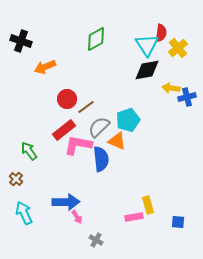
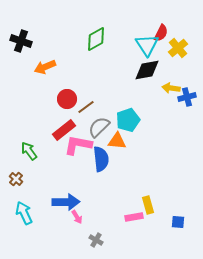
red semicircle: rotated 18 degrees clockwise
orange triangle: rotated 18 degrees counterclockwise
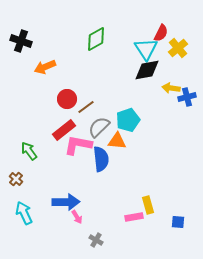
cyan triangle: moved 1 px left, 4 px down
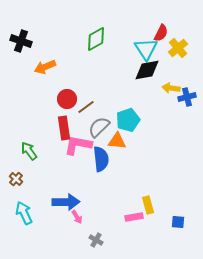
red rectangle: moved 2 px up; rotated 60 degrees counterclockwise
